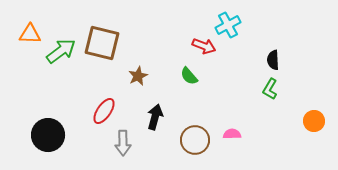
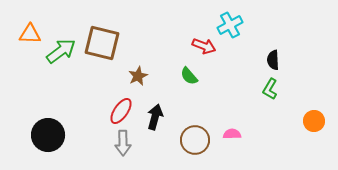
cyan cross: moved 2 px right
red ellipse: moved 17 px right
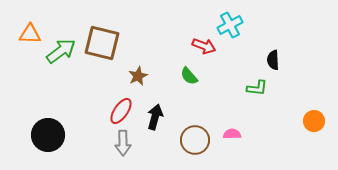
green L-shape: moved 13 px left, 1 px up; rotated 115 degrees counterclockwise
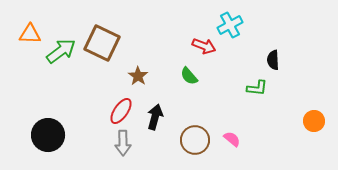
brown square: rotated 12 degrees clockwise
brown star: rotated 12 degrees counterclockwise
pink semicircle: moved 5 px down; rotated 42 degrees clockwise
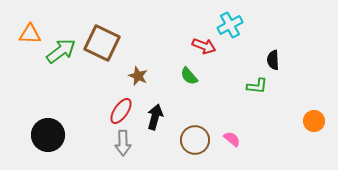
brown star: rotated 12 degrees counterclockwise
green L-shape: moved 2 px up
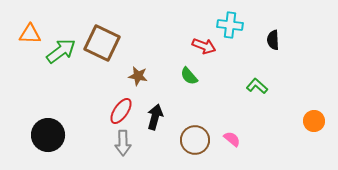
cyan cross: rotated 35 degrees clockwise
black semicircle: moved 20 px up
brown star: rotated 12 degrees counterclockwise
green L-shape: rotated 145 degrees counterclockwise
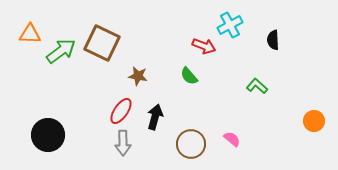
cyan cross: rotated 35 degrees counterclockwise
brown circle: moved 4 px left, 4 px down
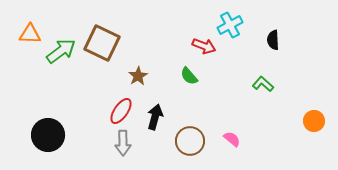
brown star: rotated 30 degrees clockwise
green L-shape: moved 6 px right, 2 px up
brown circle: moved 1 px left, 3 px up
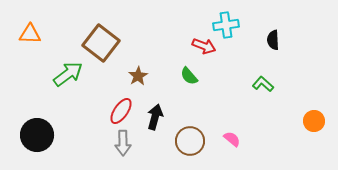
cyan cross: moved 4 px left; rotated 20 degrees clockwise
brown square: moved 1 px left; rotated 12 degrees clockwise
green arrow: moved 7 px right, 23 px down
black circle: moved 11 px left
